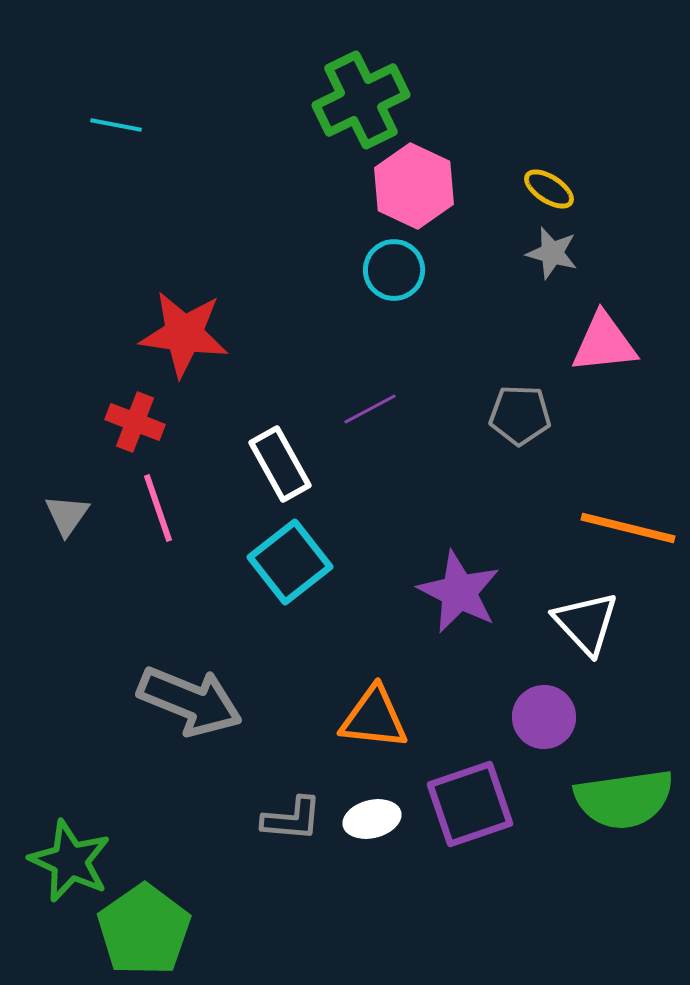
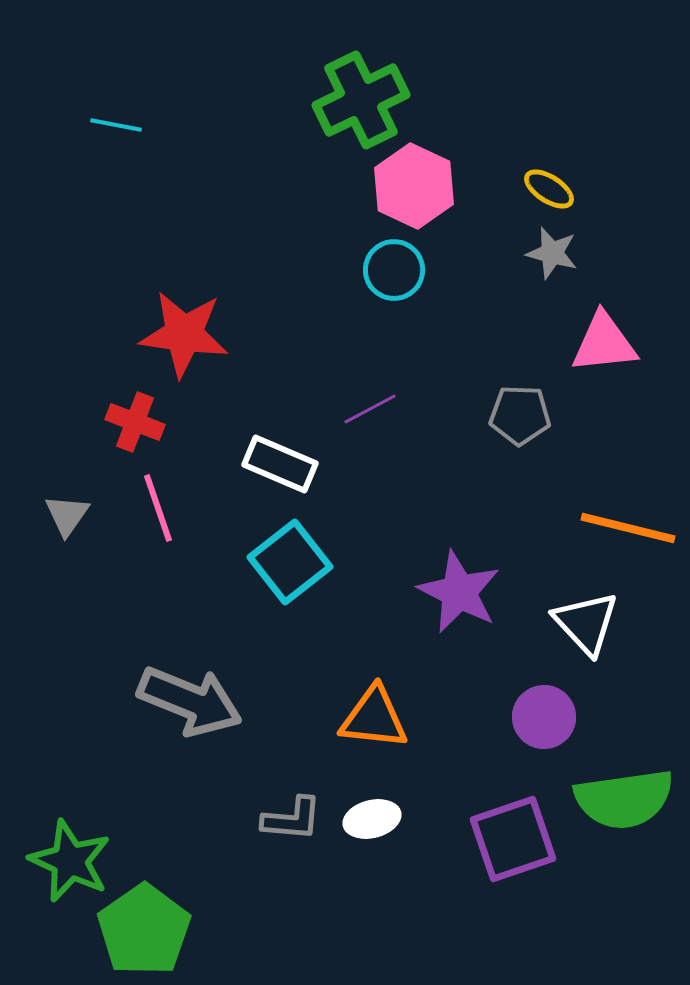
white rectangle: rotated 38 degrees counterclockwise
purple square: moved 43 px right, 35 px down
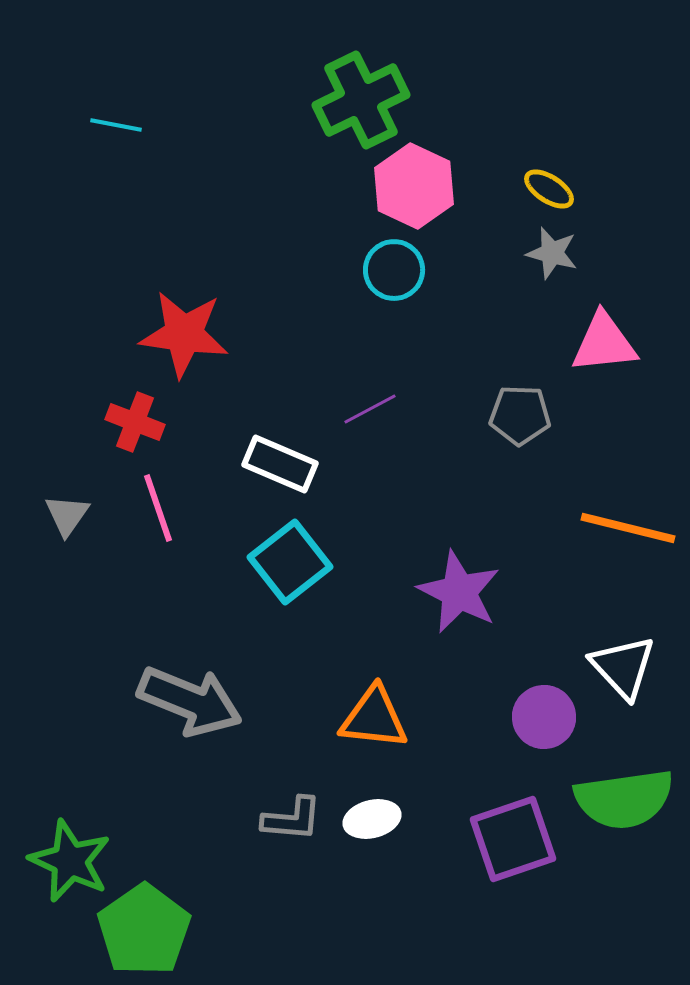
white triangle: moved 37 px right, 44 px down
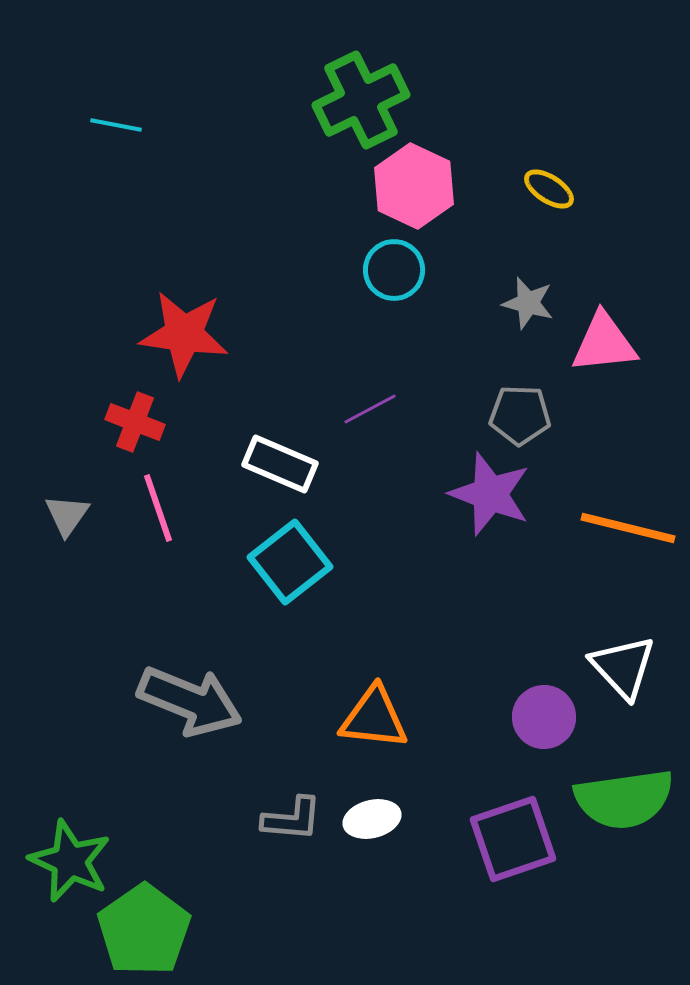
gray star: moved 24 px left, 50 px down
purple star: moved 31 px right, 98 px up; rotated 6 degrees counterclockwise
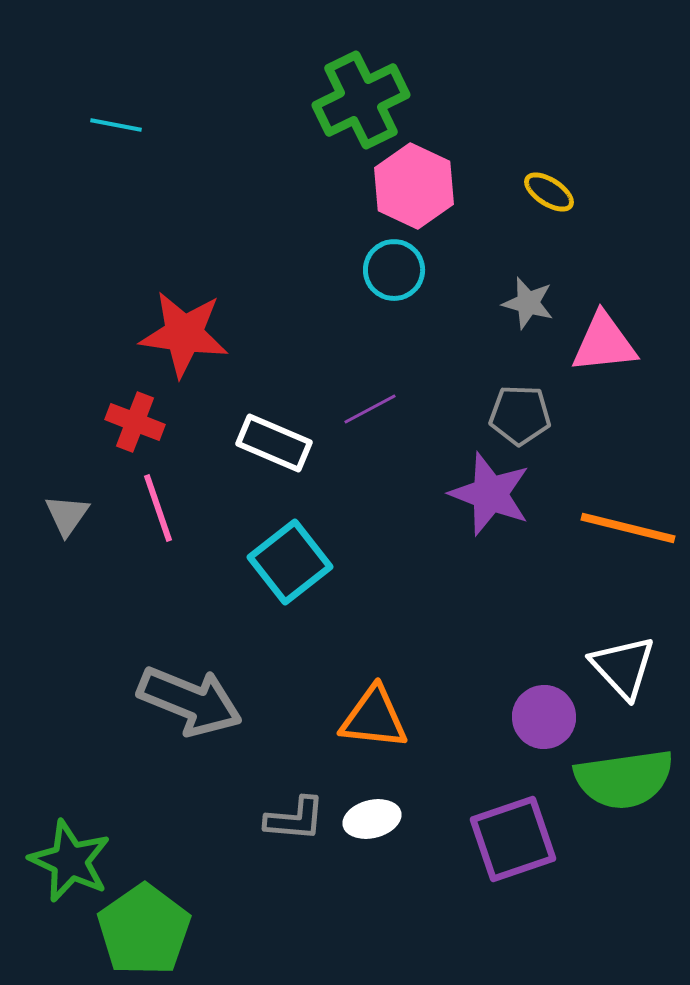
yellow ellipse: moved 3 px down
white rectangle: moved 6 px left, 21 px up
green semicircle: moved 20 px up
gray L-shape: moved 3 px right
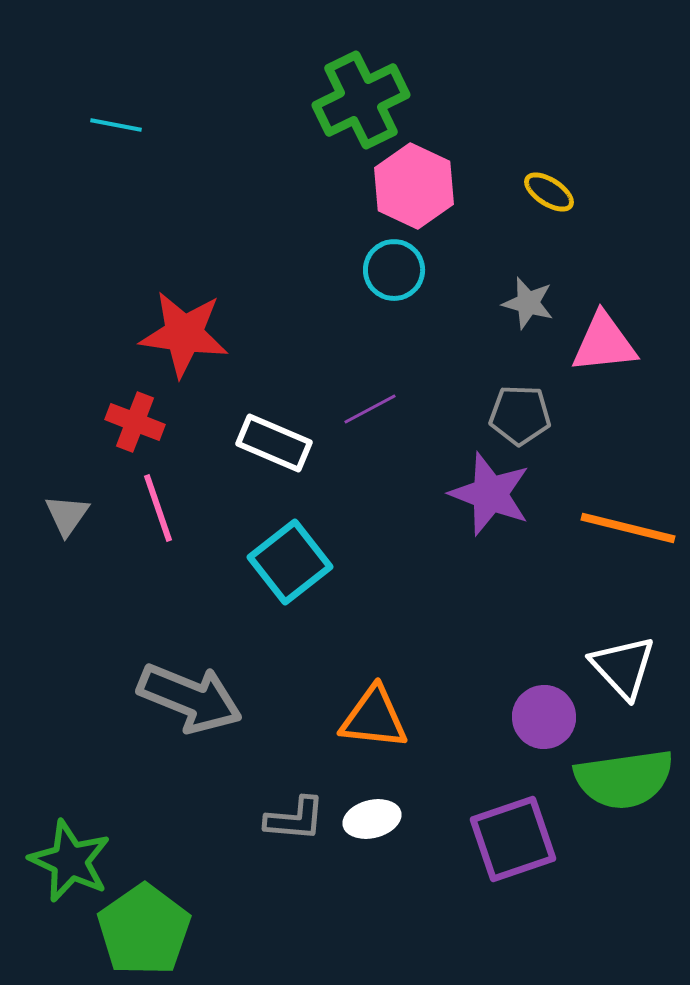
gray arrow: moved 3 px up
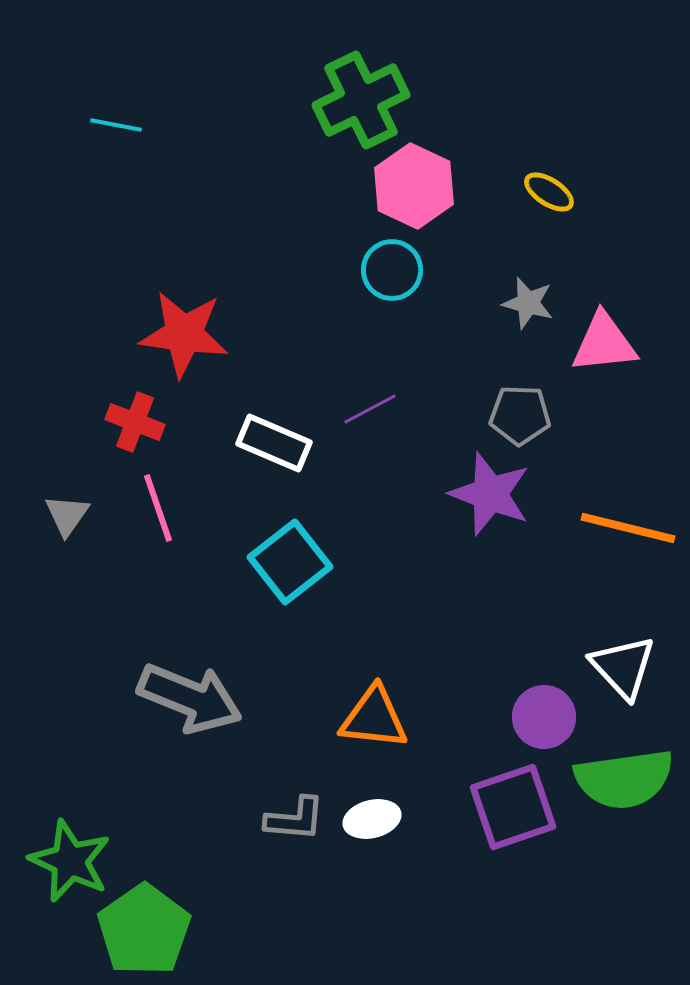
cyan circle: moved 2 px left
purple square: moved 32 px up
